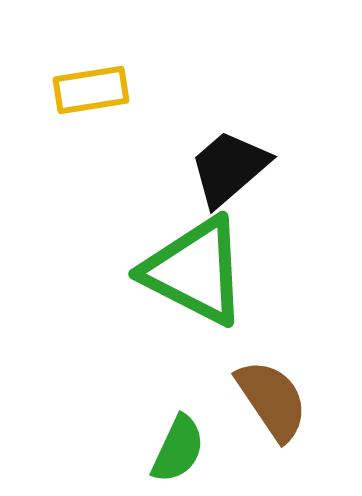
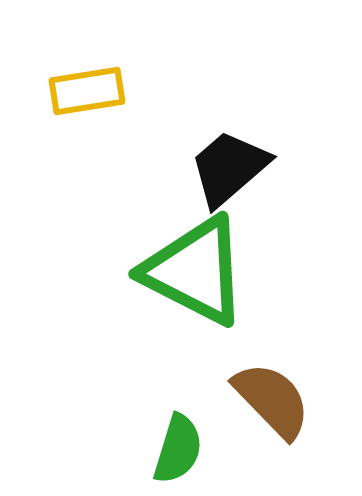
yellow rectangle: moved 4 px left, 1 px down
brown semicircle: rotated 10 degrees counterclockwise
green semicircle: rotated 8 degrees counterclockwise
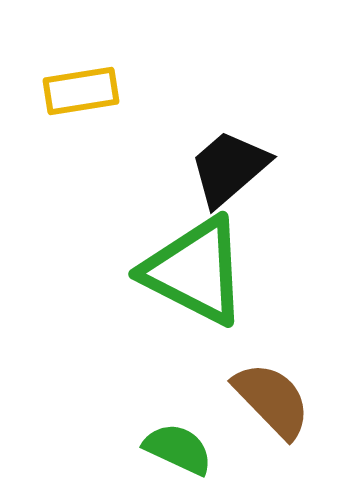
yellow rectangle: moved 6 px left
green semicircle: rotated 82 degrees counterclockwise
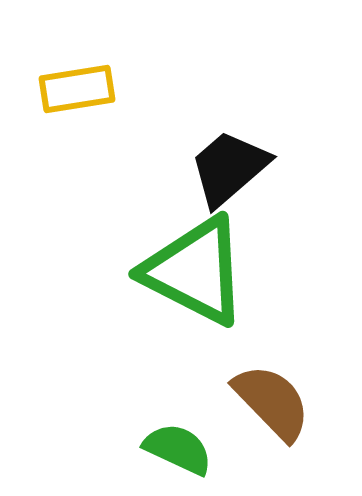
yellow rectangle: moved 4 px left, 2 px up
brown semicircle: moved 2 px down
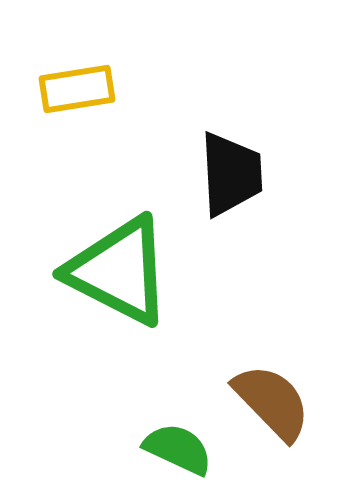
black trapezoid: moved 2 px right, 6 px down; rotated 128 degrees clockwise
green triangle: moved 76 px left
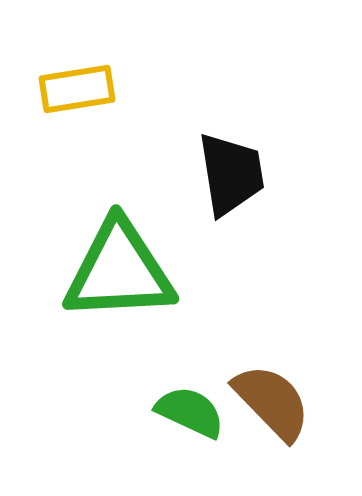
black trapezoid: rotated 6 degrees counterclockwise
green triangle: rotated 30 degrees counterclockwise
green semicircle: moved 12 px right, 37 px up
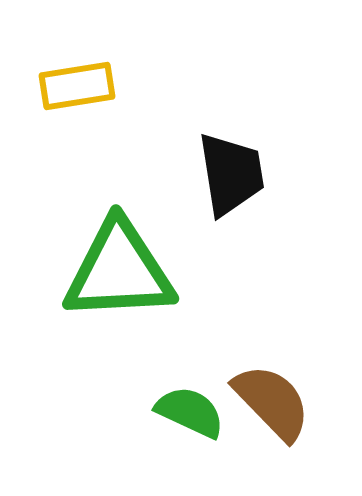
yellow rectangle: moved 3 px up
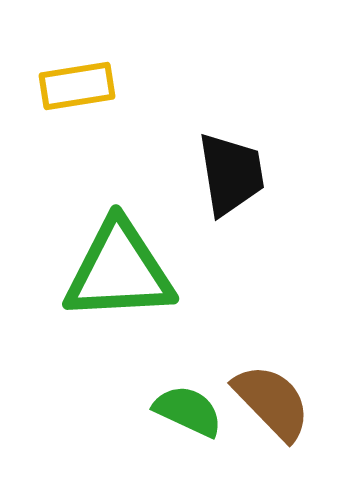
green semicircle: moved 2 px left, 1 px up
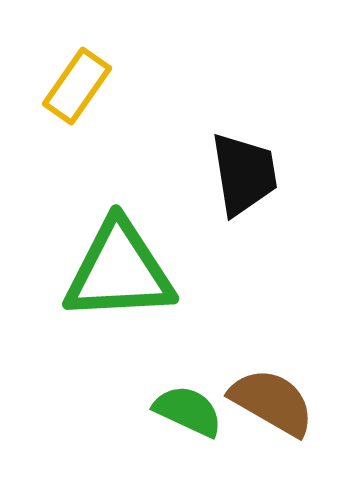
yellow rectangle: rotated 46 degrees counterclockwise
black trapezoid: moved 13 px right
brown semicircle: rotated 16 degrees counterclockwise
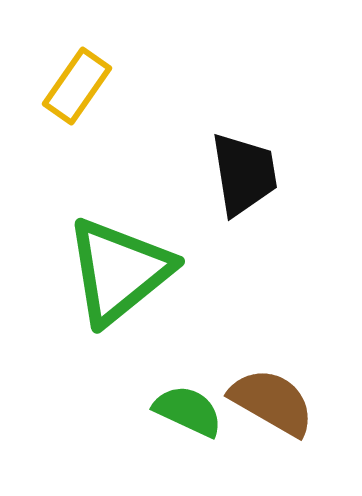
green triangle: rotated 36 degrees counterclockwise
